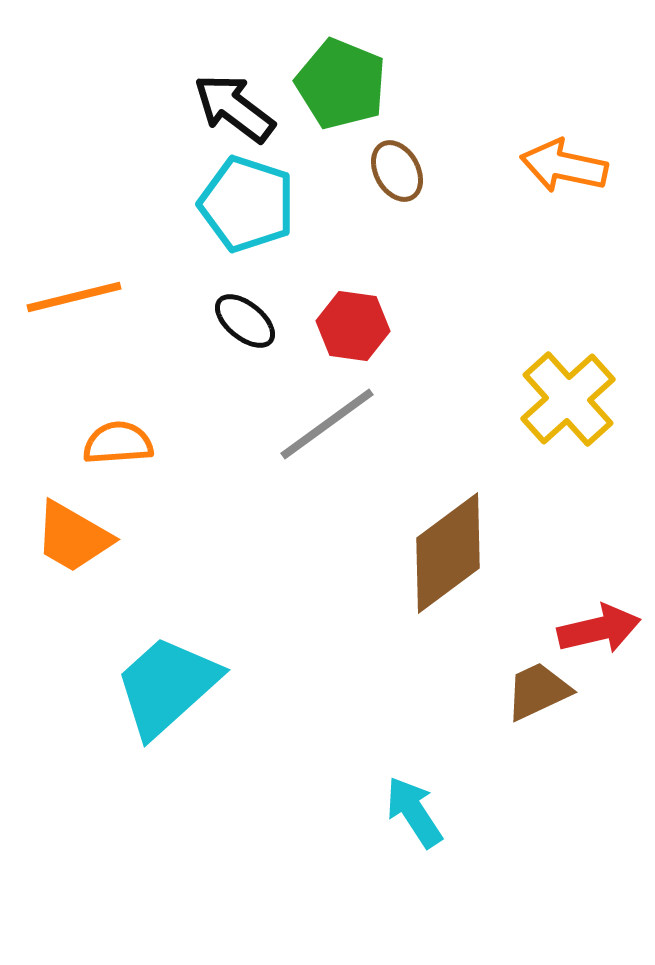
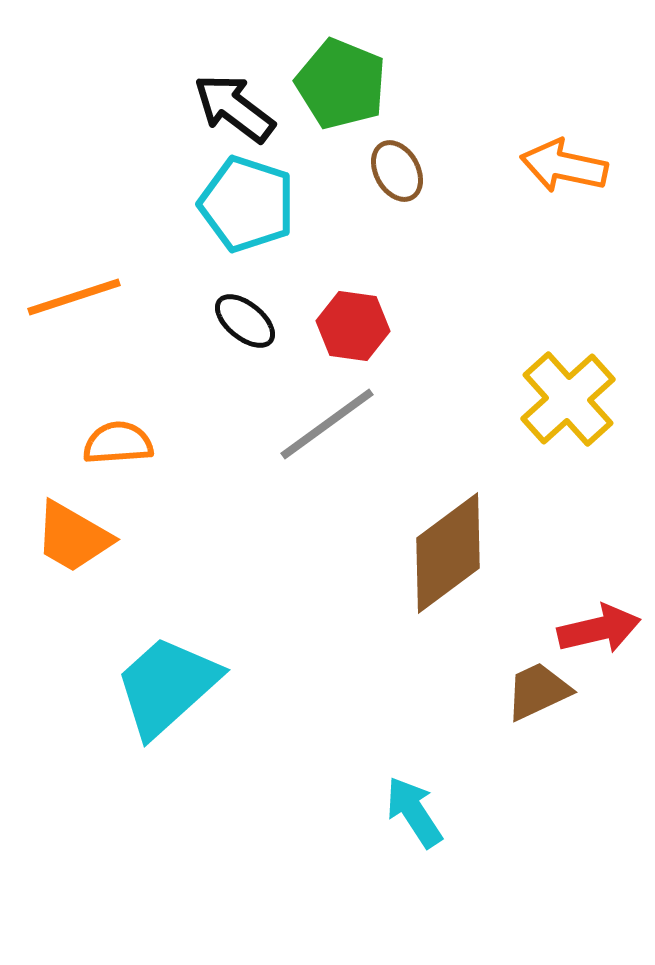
orange line: rotated 4 degrees counterclockwise
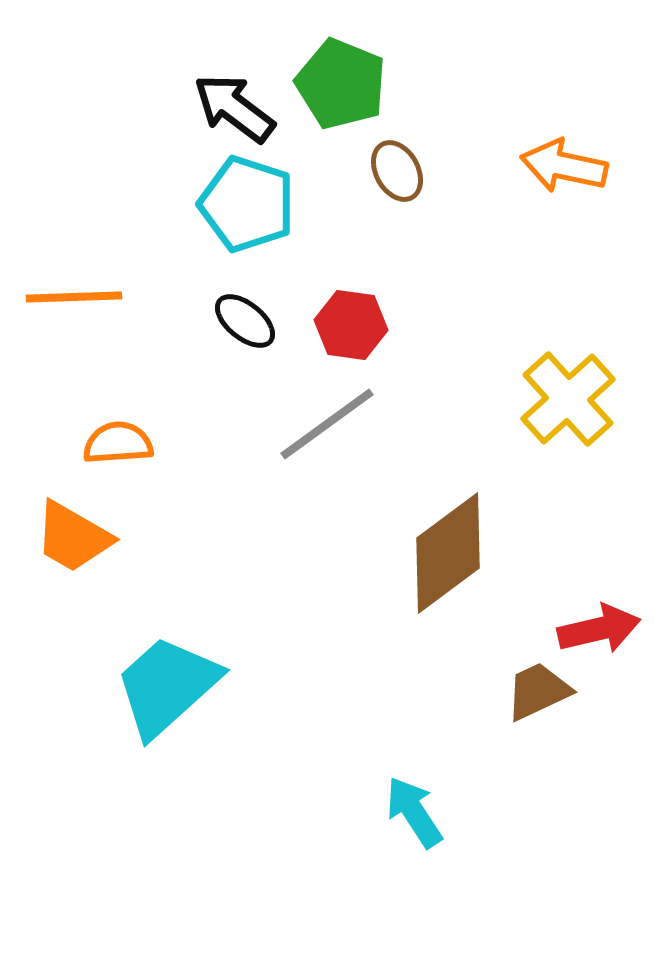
orange line: rotated 16 degrees clockwise
red hexagon: moved 2 px left, 1 px up
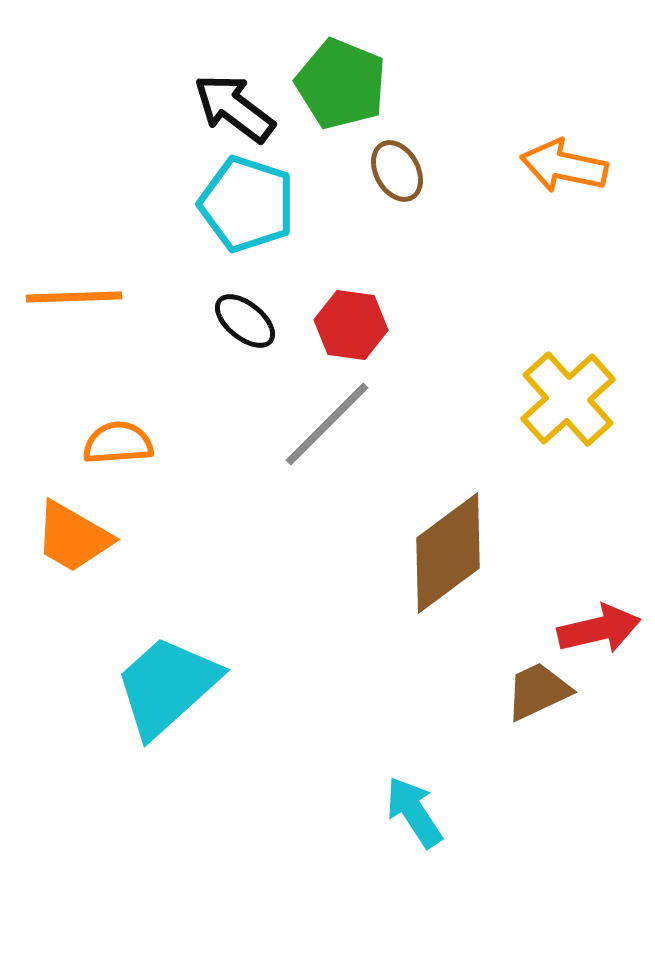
gray line: rotated 9 degrees counterclockwise
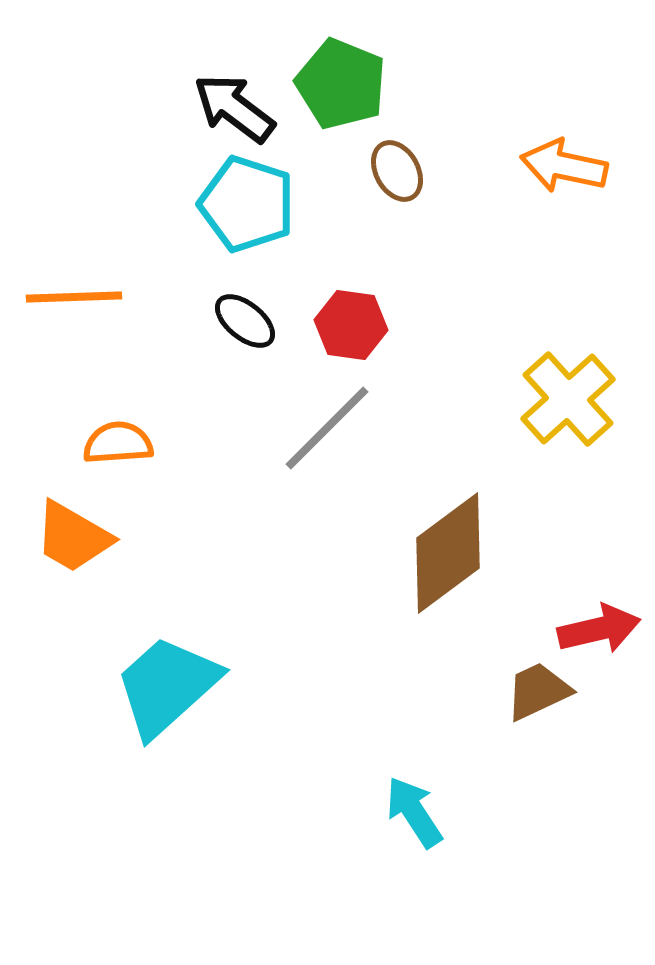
gray line: moved 4 px down
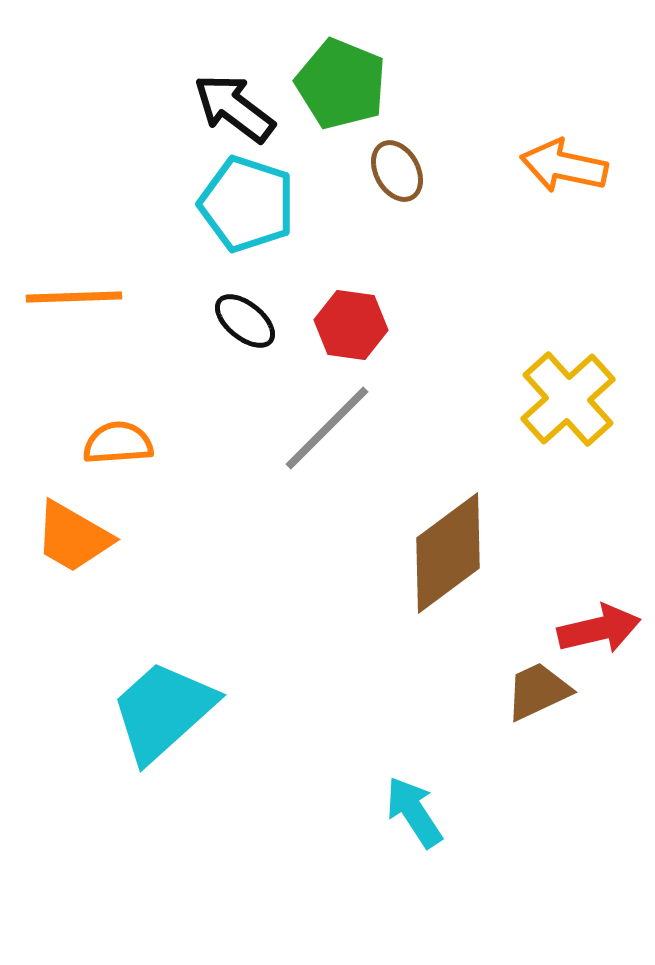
cyan trapezoid: moved 4 px left, 25 px down
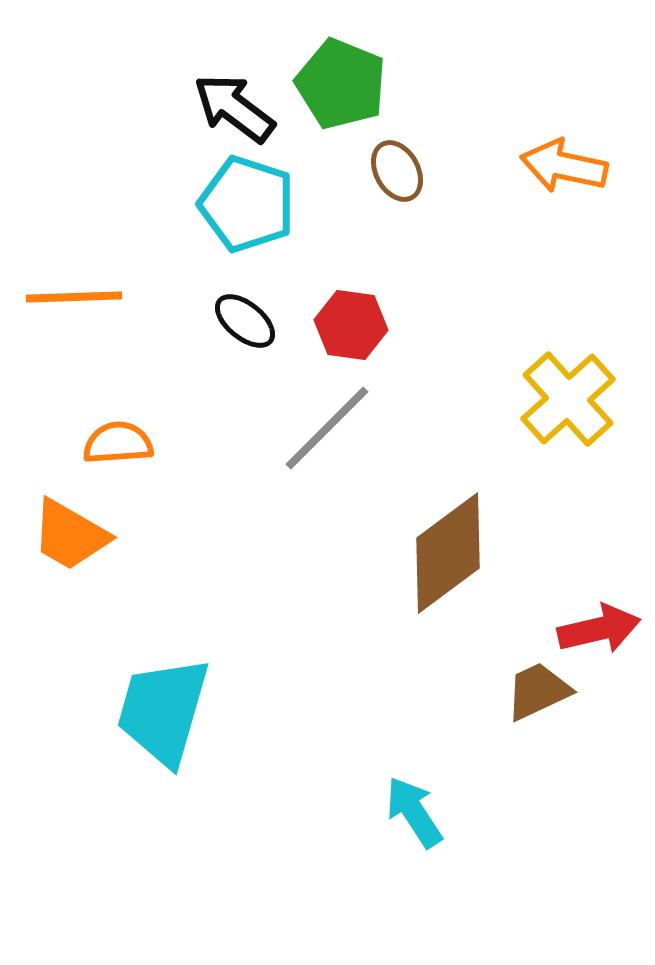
orange trapezoid: moved 3 px left, 2 px up
cyan trapezoid: rotated 32 degrees counterclockwise
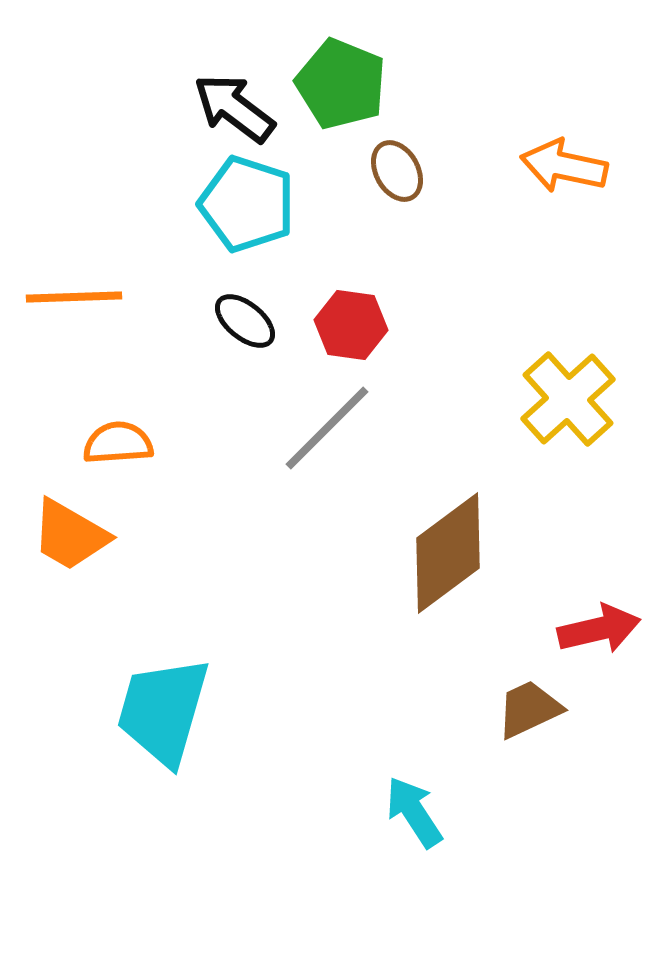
brown trapezoid: moved 9 px left, 18 px down
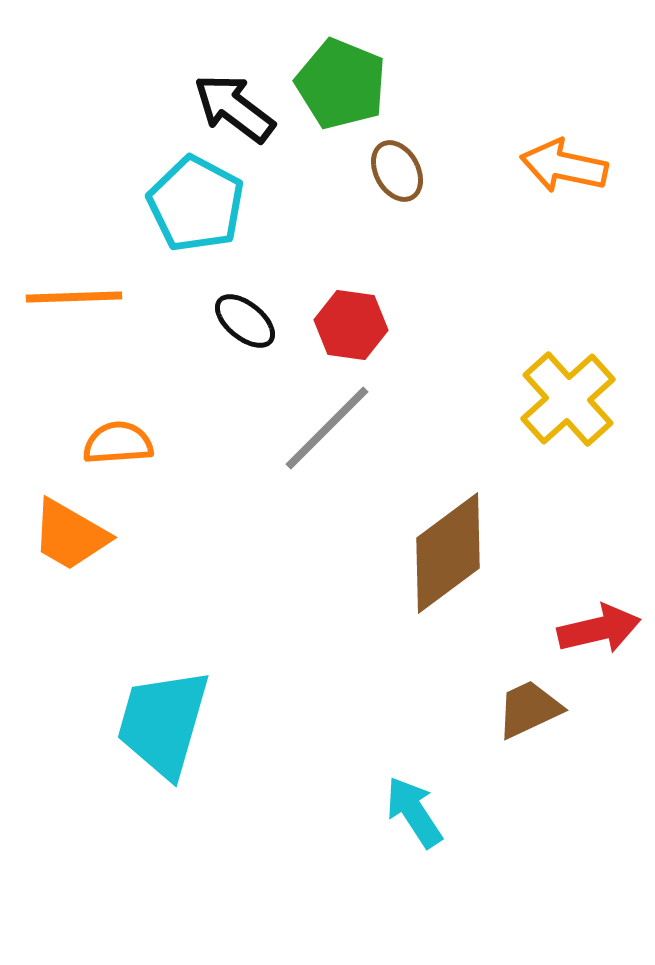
cyan pentagon: moved 51 px left; rotated 10 degrees clockwise
cyan trapezoid: moved 12 px down
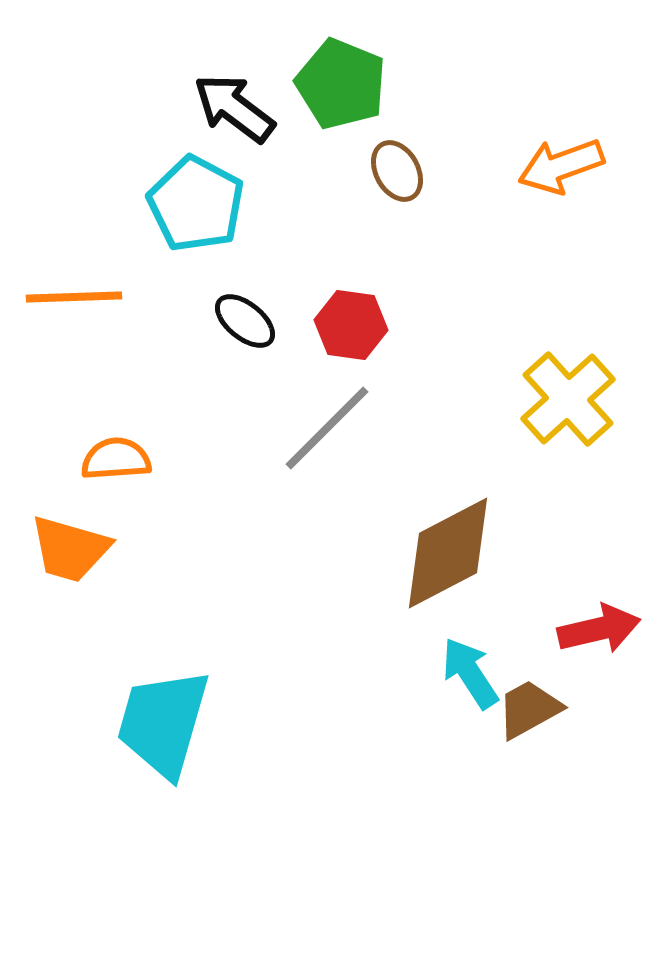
orange arrow: moved 3 px left; rotated 32 degrees counterclockwise
orange semicircle: moved 2 px left, 16 px down
orange trapezoid: moved 14 px down; rotated 14 degrees counterclockwise
brown diamond: rotated 9 degrees clockwise
brown trapezoid: rotated 4 degrees counterclockwise
cyan arrow: moved 56 px right, 139 px up
